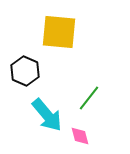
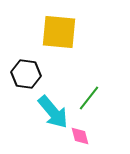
black hexagon: moved 1 px right, 3 px down; rotated 16 degrees counterclockwise
cyan arrow: moved 6 px right, 3 px up
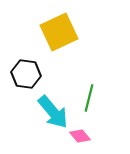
yellow square: rotated 30 degrees counterclockwise
green line: rotated 24 degrees counterclockwise
pink diamond: rotated 25 degrees counterclockwise
